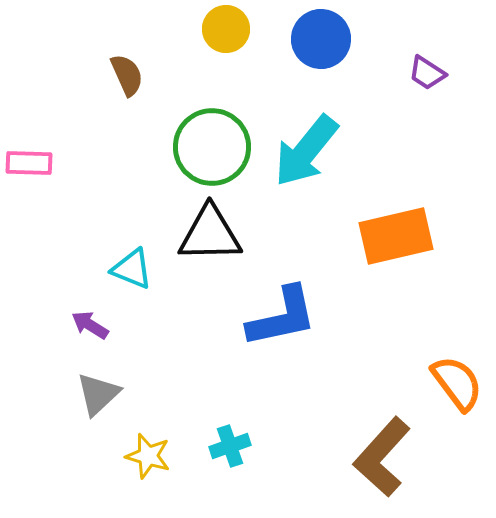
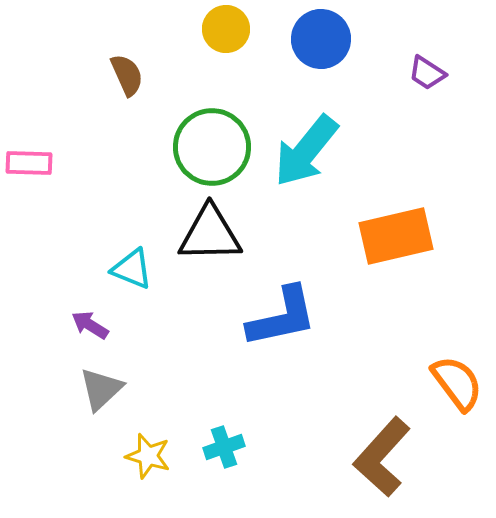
gray triangle: moved 3 px right, 5 px up
cyan cross: moved 6 px left, 1 px down
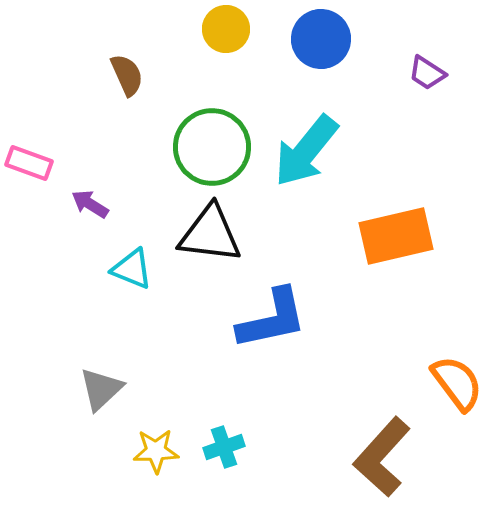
pink rectangle: rotated 18 degrees clockwise
black triangle: rotated 8 degrees clockwise
blue L-shape: moved 10 px left, 2 px down
purple arrow: moved 121 px up
yellow star: moved 8 px right, 5 px up; rotated 18 degrees counterclockwise
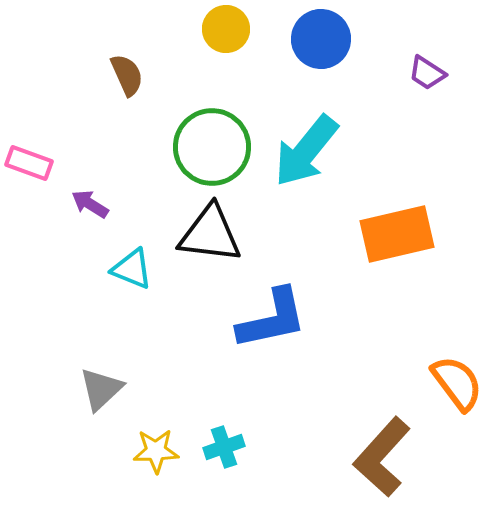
orange rectangle: moved 1 px right, 2 px up
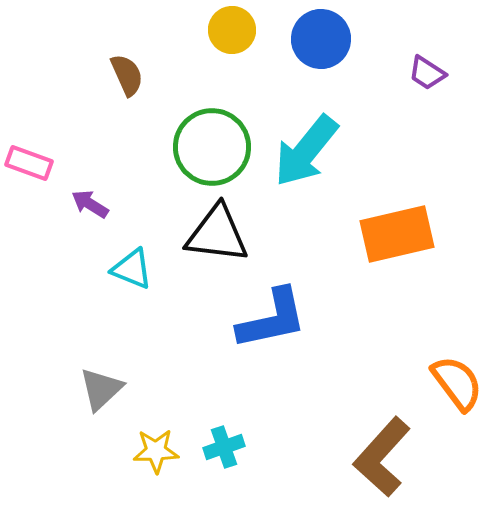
yellow circle: moved 6 px right, 1 px down
black triangle: moved 7 px right
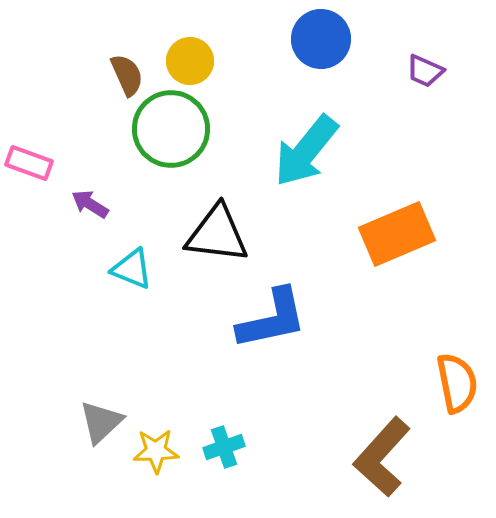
yellow circle: moved 42 px left, 31 px down
purple trapezoid: moved 2 px left, 2 px up; rotated 9 degrees counterclockwise
green circle: moved 41 px left, 18 px up
orange rectangle: rotated 10 degrees counterclockwise
orange semicircle: rotated 26 degrees clockwise
gray triangle: moved 33 px down
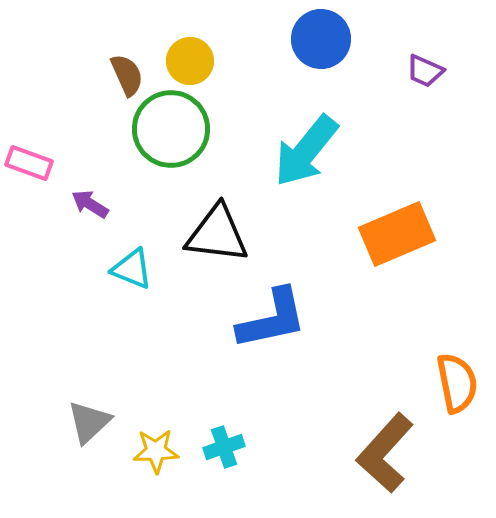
gray triangle: moved 12 px left
brown L-shape: moved 3 px right, 4 px up
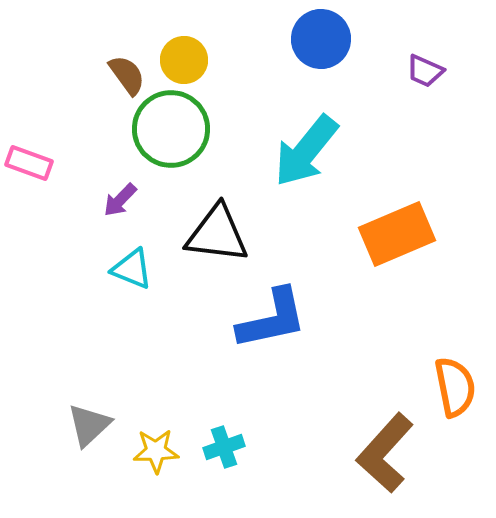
yellow circle: moved 6 px left, 1 px up
brown semicircle: rotated 12 degrees counterclockwise
purple arrow: moved 30 px right, 4 px up; rotated 78 degrees counterclockwise
orange semicircle: moved 2 px left, 4 px down
gray triangle: moved 3 px down
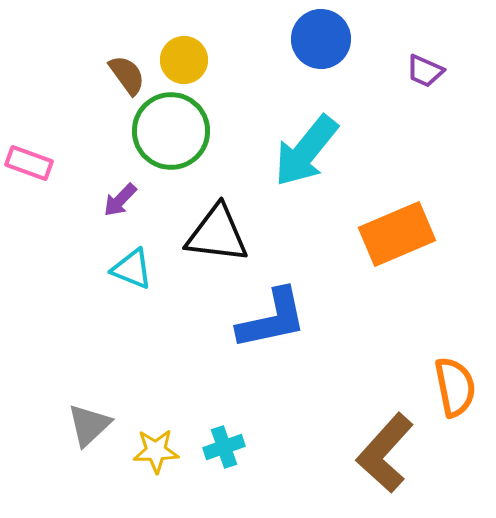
green circle: moved 2 px down
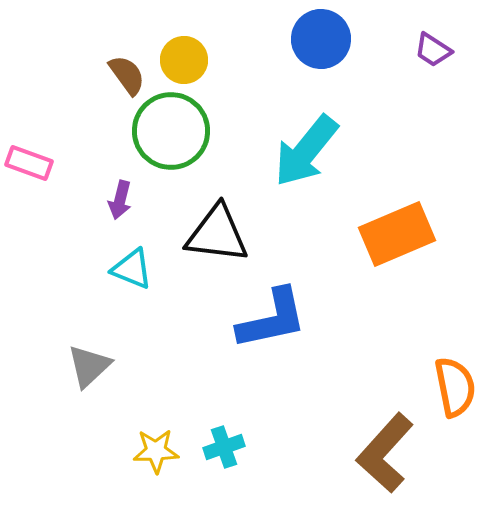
purple trapezoid: moved 8 px right, 21 px up; rotated 9 degrees clockwise
purple arrow: rotated 30 degrees counterclockwise
gray triangle: moved 59 px up
